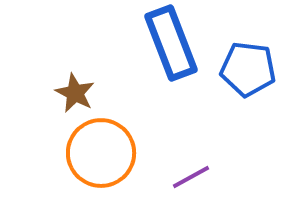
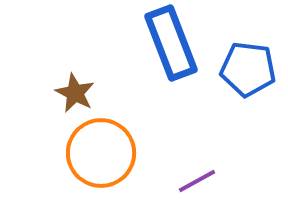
purple line: moved 6 px right, 4 px down
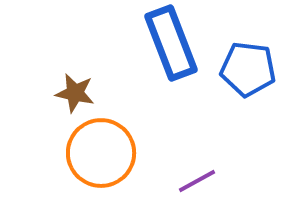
brown star: rotated 15 degrees counterclockwise
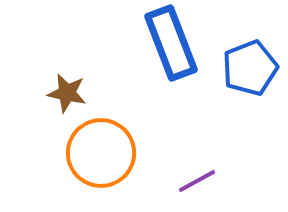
blue pentagon: moved 2 px right, 1 px up; rotated 28 degrees counterclockwise
brown star: moved 8 px left
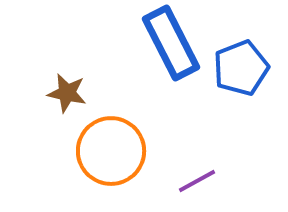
blue rectangle: rotated 6 degrees counterclockwise
blue pentagon: moved 9 px left
orange circle: moved 10 px right, 2 px up
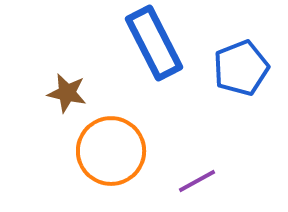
blue rectangle: moved 17 px left
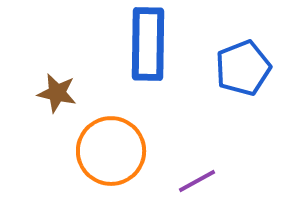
blue rectangle: moved 6 px left, 1 px down; rotated 28 degrees clockwise
blue pentagon: moved 2 px right
brown star: moved 10 px left
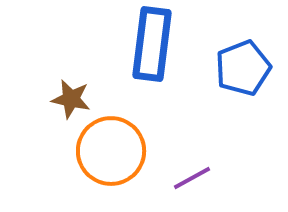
blue rectangle: moved 4 px right; rotated 6 degrees clockwise
brown star: moved 14 px right, 6 px down
purple line: moved 5 px left, 3 px up
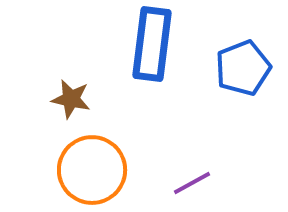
orange circle: moved 19 px left, 19 px down
purple line: moved 5 px down
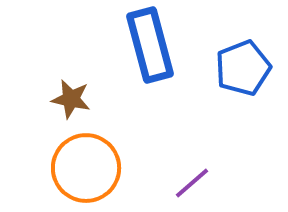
blue rectangle: moved 2 px left, 1 px down; rotated 22 degrees counterclockwise
orange circle: moved 6 px left, 2 px up
purple line: rotated 12 degrees counterclockwise
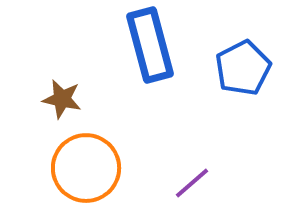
blue pentagon: rotated 6 degrees counterclockwise
brown star: moved 9 px left
